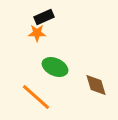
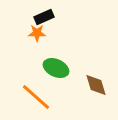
green ellipse: moved 1 px right, 1 px down
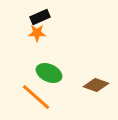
black rectangle: moved 4 px left
green ellipse: moved 7 px left, 5 px down
brown diamond: rotated 55 degrees counterclockwise
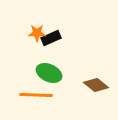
black rectangle: moved 11 px right, 21 px down
brown diamond: rotated 20 degrees clockwise
orange line: moved 2 px up; rotated 40 degrees counterclockwise
